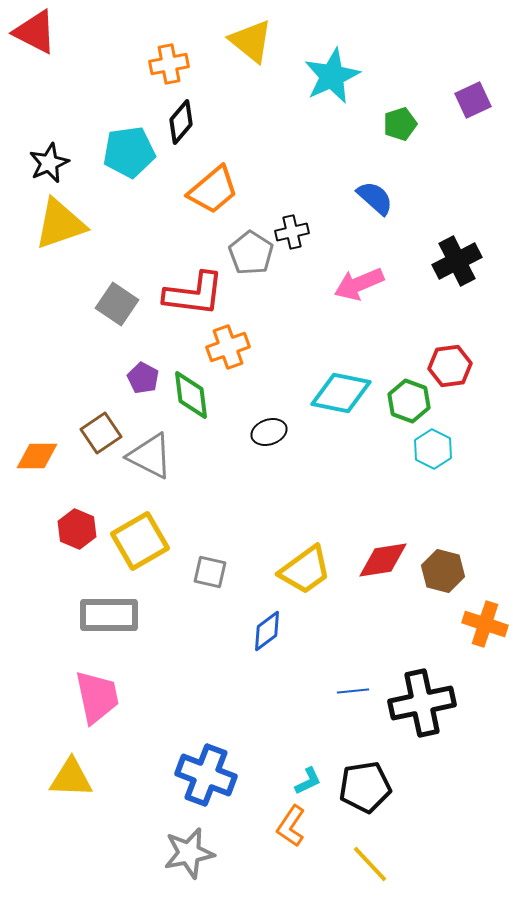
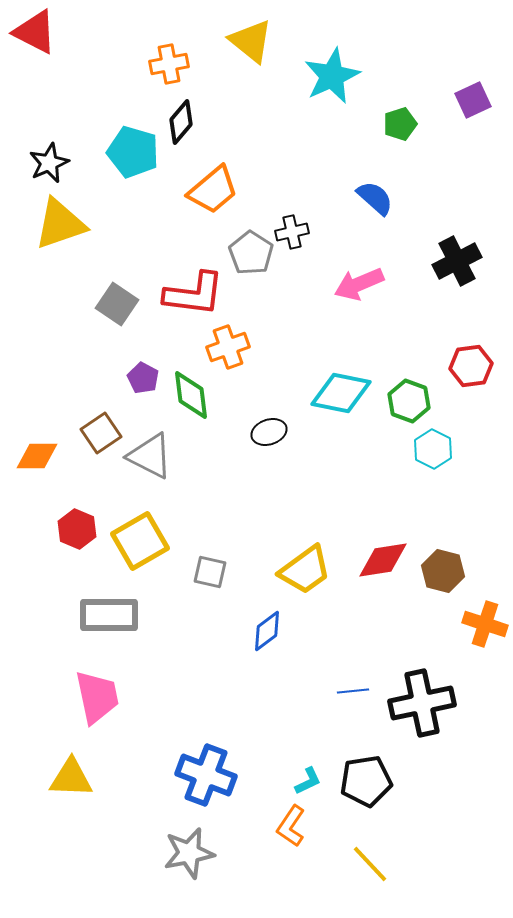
cyan pentagon at (129, 152): moved 4 px right; rotated 24 degrees clockwise
red hexagon at (450, 366): moved 21 px right
black pentagon at (365, 787): moved 1 px right, 6 px up
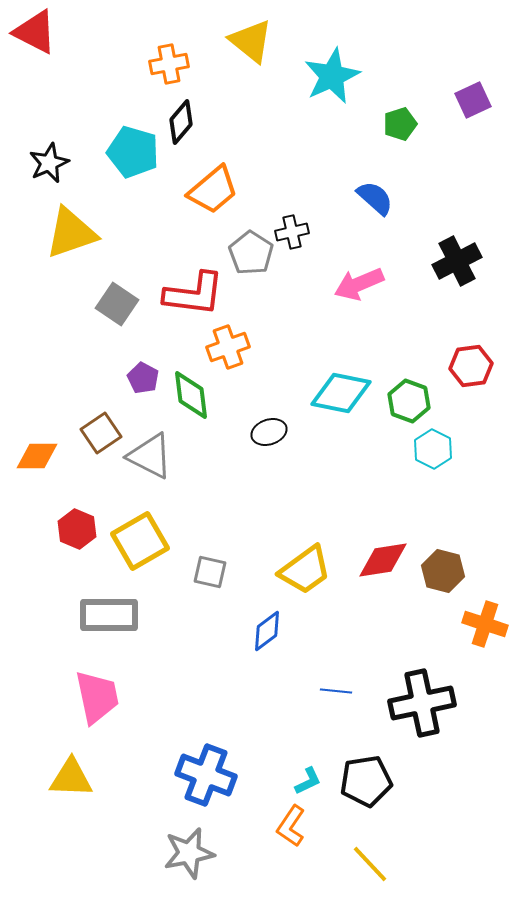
yellow triangle at (60, 224): moved 11 px right, 9 px down
blue line at (353, 691): moved 17 px left; rotated 12 degrees clockwise
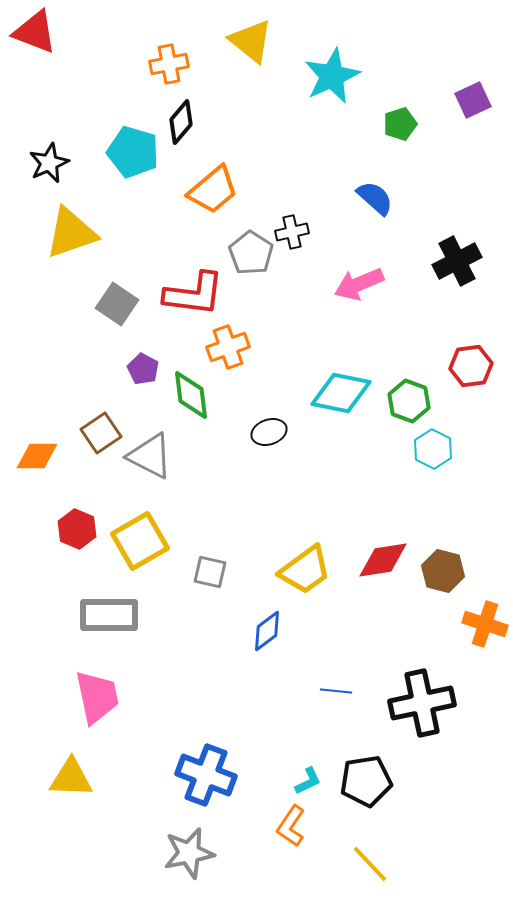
red triangle at (35, 32): rotated 6 degrees counterclockwise
purple pentagon at (143, 378): moved 9 px up
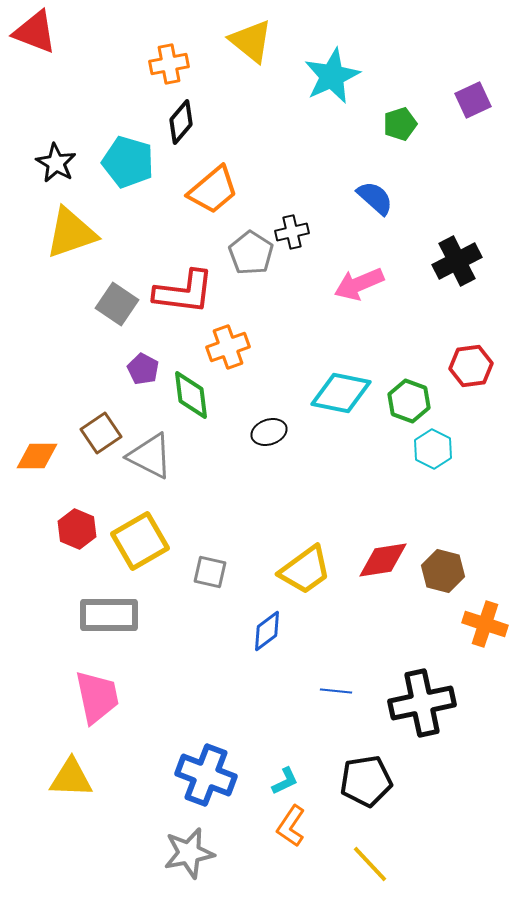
cyan pentagon at (133, 152): moved 5 px left, 10 px down
black star at (49, 163): moved 7 px right; rotated 18 degrees counterclockwise
red L-shape at (194, 294): moved 10 px left, 2 px up
cyan L-shape at (308, 781): moved 23 px left
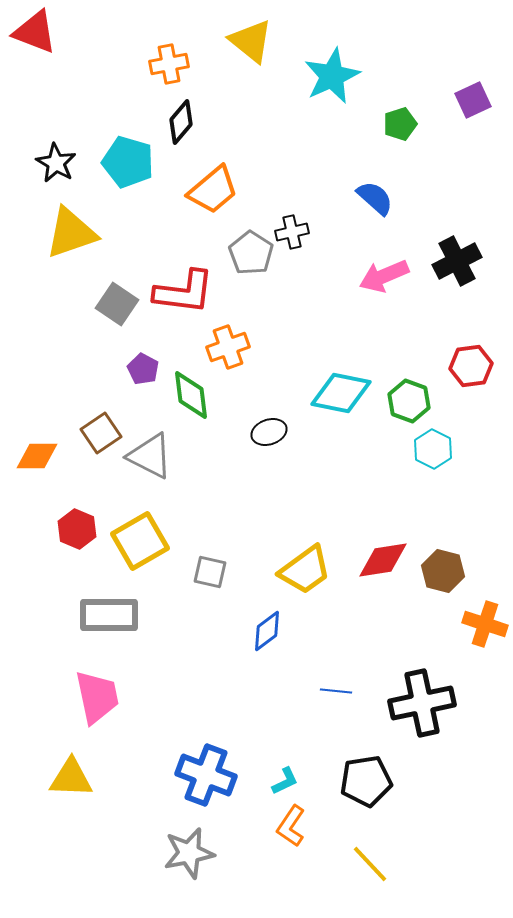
pink arrow at (359, 284): moved 25 px right, 8 px up
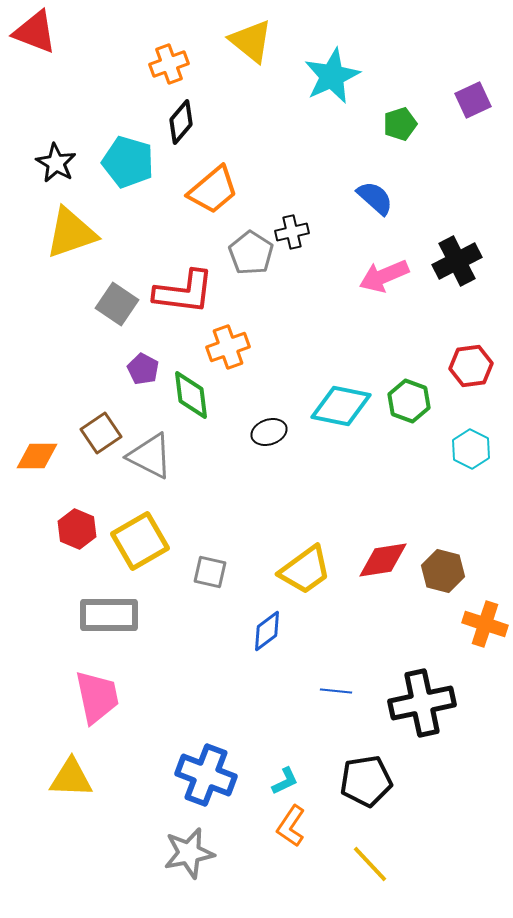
orange cross at (169, 64): rotated 9 degrees counterclockwise
cyan diamond at (341, 393): moved 13 px down
cyan hexagon at (433, 449): moved 38 px right
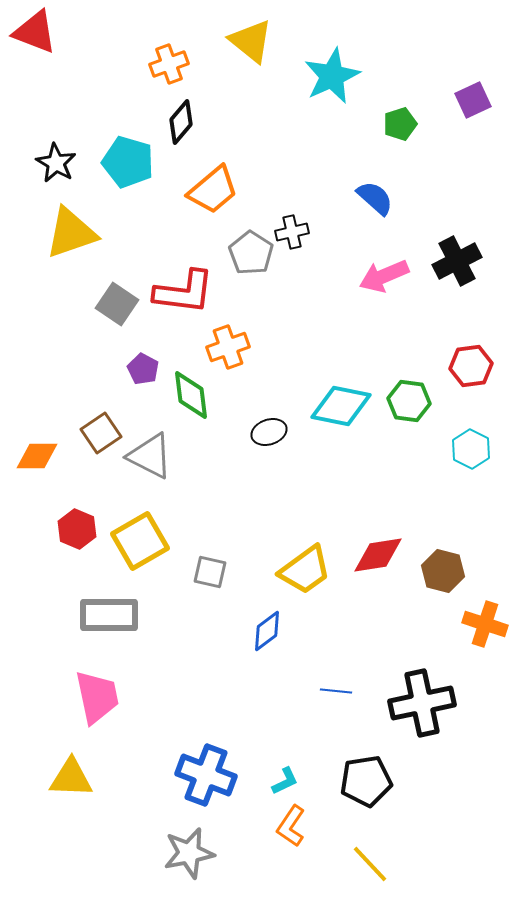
green hexagon at (409, 401): rotated 12 degrees counterclockwise
red diamond at (383, 560): moved 5 px left, 5 px up
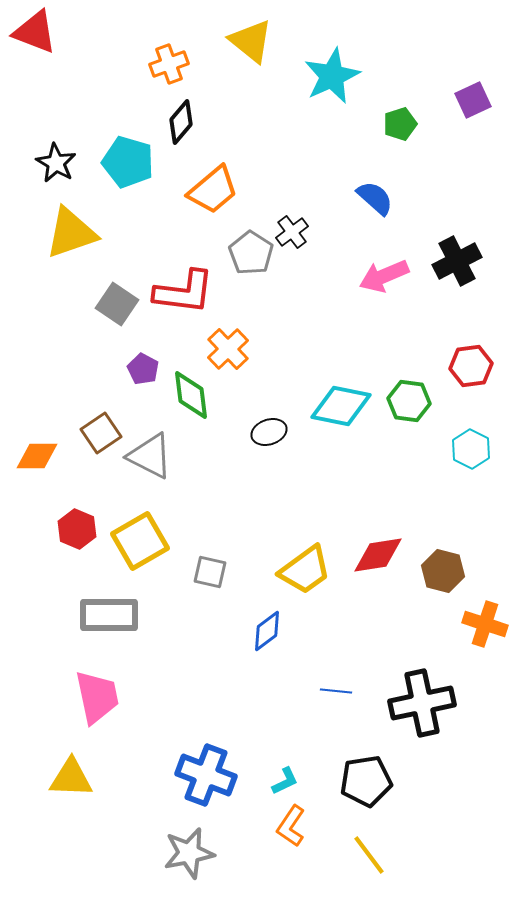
black cross at (292, 232): rotated 24 degrees counterclockwise
orange cross at (228, 347): moved 2 px down; rotated 24 degrees counterclockwise
yellow line at (370, 864): moved 1 px left, 9 px up; rotated 6 degrees clockwise
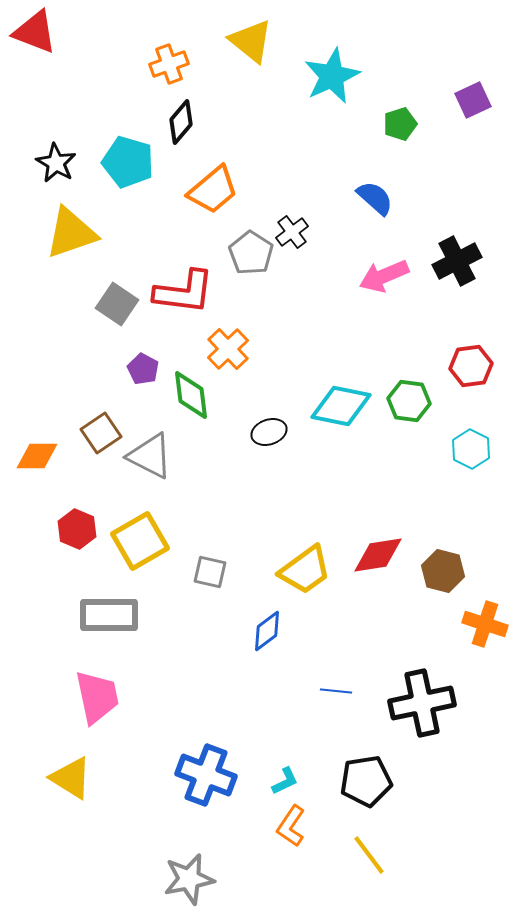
yellow triangle at (71, 778): rotated 30 degrees clockwise
gray star at (189, 853): moved 26 px down
